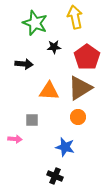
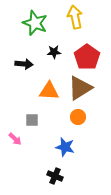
black star: moved 5 px down
pink arrow: rotated 40 degrees clockwise
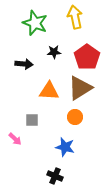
orange circle: moved 3 px left
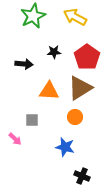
yellow arrow: rotated 50 degrees counterclockwise
green star: moved 2 px left, 7 px up; rotated 25 degrees clockwise
black cross: moved 27 px right
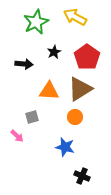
green star: moved 3 px right, 6 px down
black star: rotated 24 degrees counterclockwise
brown triangle: moved 1 px down
gray square: moved 3 px up; rotated 16 degrees counterclockwise
pink arrow: moved 2 px right, 3 px up
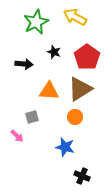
black star: rotated 24 degrees counterclockwise
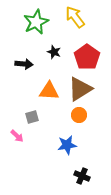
yellow arrow: rotated 25 degrees clockwise
orange circle: moved 4 px right, 2 px up
blue star: moved 2 px right, 2 px up; rotated 24 degrees counterclockwise
